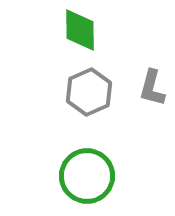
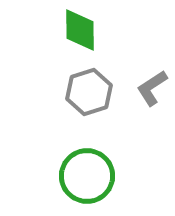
gray L-shape: rotated 42 degrees clockwise
gray hexagon: rotated 6 degrees clockwise
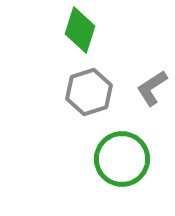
green diamond: rotated 18 degrees clockwise
green circle: moved 35 px right, 17 px up
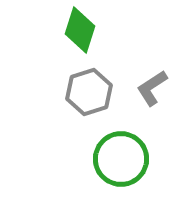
green circle: moved 1 px left
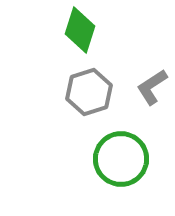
gray L-shape: moved 1 px up
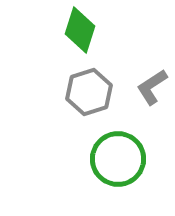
green circle: moved 3 px left
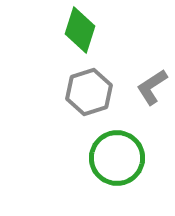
green circle: moved 1 px left, 1 px up
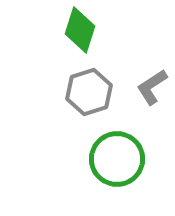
green circle: moved 1 px down
